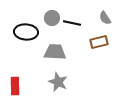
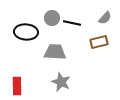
gray semicircle: rotated 104 degrees counterclockwise
gray star: moved 3 px right
red rectangle: moved 2 px right
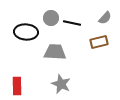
gray circle: moved 1 px left
gray star: moved 2 px down
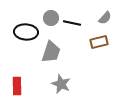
gray trapezoid: moved 4 px left; rotated 105 degrees clockwise
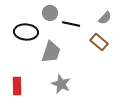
gray circle: moved 1 px left, 5 px up
black line: moved 1 px left, 1 px down
brown rectangle: rotated 54 degrees clockwise
